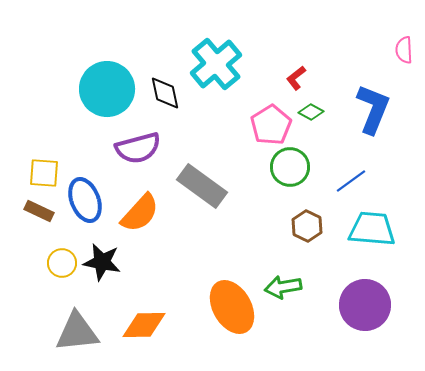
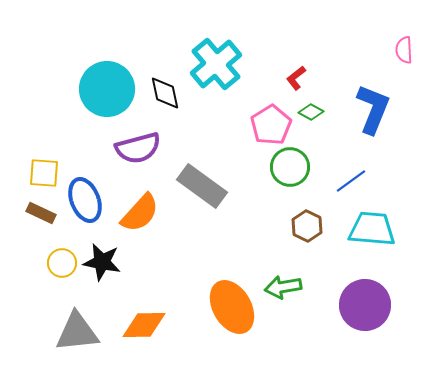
brown rectangle: moved 2 px right, 2 px down
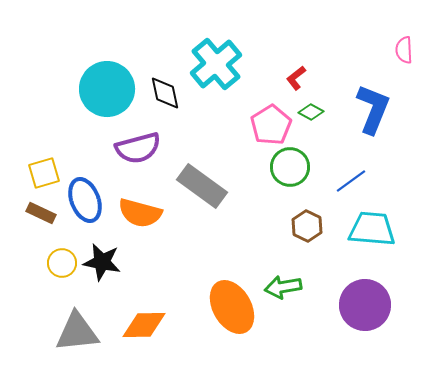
yellow square: rotated 20 degrees counterclockwise
orange semicircle: rotated 63 degrees clockwise
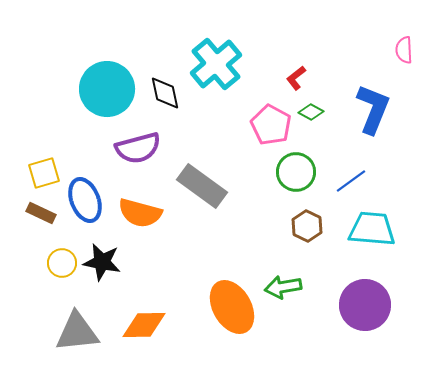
pink pentagon: rotated 12 degrees counterclockwise
green circle: moved 6 px right, 5 px down
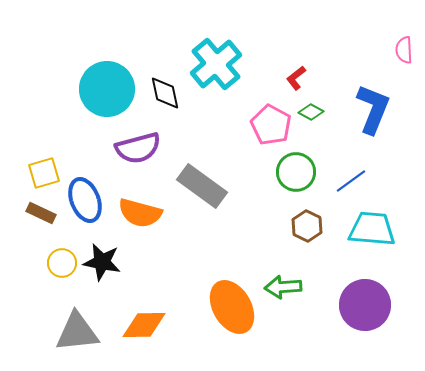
green arrow: rotated 6 degrees clockwise
